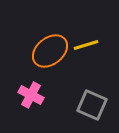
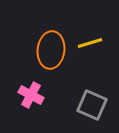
yellow line: moved 4 px right, 2 px up
orange ellipse: moved 1 px right, 1 px up; rotated 45 degrees counterclockwise
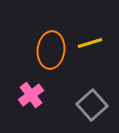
pink cross: rotated 25 degrees clockwise
gray square: rotated 24 degrees clockwise
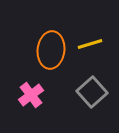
yellow line: moved 1 px down
gray square: moved 13 px up
